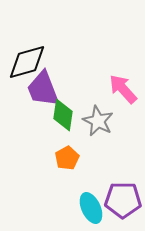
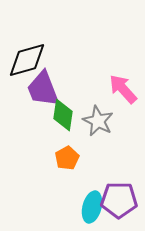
black diamond: moved 2 px up
purple pentagon: moved 4 px left
cyan ellipse: moved 1 px right, 1 px up; rotated 40 degrees clockwise
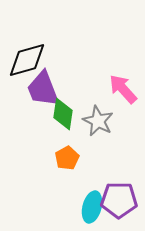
green diamond: moved 1 px up
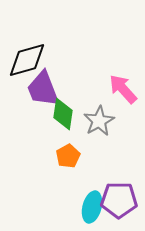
gray star: moved 1 px right; rotated 16 degrees clockwise
orange pentagon: moved 1 px right, 2 px up
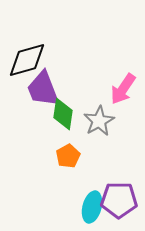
pink arrow: rotated 104 degrees counterclockwise
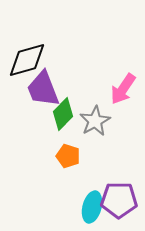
green diamond: rotated 36 degrees clockwise
gray star: moved 4 px left
orange pentagon: rotated 25 degrees counterclockwise
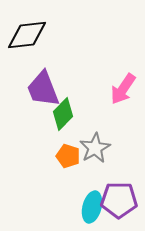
black diamond: moved 25 px up; rotated 9 degrees clockwise
gray star: moved 27 px down
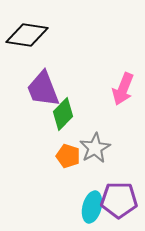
black diamond: rotated 15 degrees clockwise
pink arrow: rotated 12 degrees counterclockwise
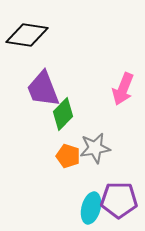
gray star: rotated 20 degrees clockwise
cyan ellipse: moved 1 px left, 1 px down
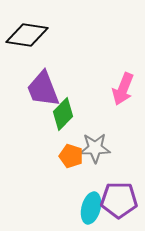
gray star: rotated 8 degrees clockwise
orange pentagon: moved 3 px right
